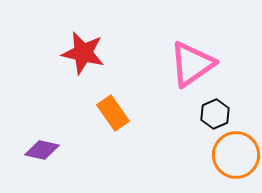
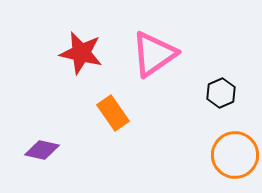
red star: moved 2 px left
pink triangle: moved 38 px left, 10 px up
black hexagon: moved 6 px right, 21 px up
orange circle: moved 1 px left
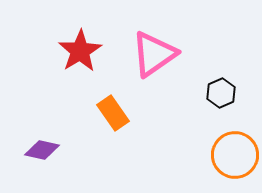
red star: moved 1 px left, 2 px up; rotated 27 degrees clockwise
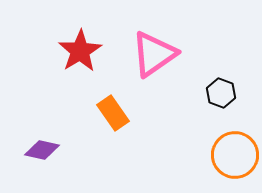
black hexagon: rotated 16 degrees counterclockwise
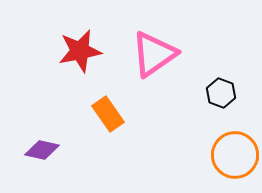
red star: rotated 21 degrees clockwise
orange rectangle: moved 5 px left, 1 px down
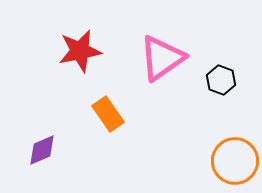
pink triangle: moved 8 px right, 4 px down
black hexagon: moved 13 px up
purple diamond: rotated 36 degrees counterclockwise
orange circle: moved 6 px down
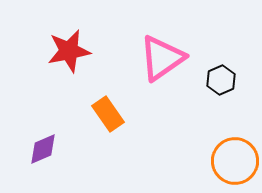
red star: moved 11 px left
black hexagon: rotated 16 degrees clockwise
purple diamond: moved 1 px right, 1 px up
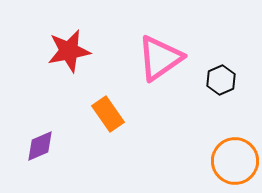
pink triangle: moved 2 px left
purple diamond: moved 3 px left, 3 px up
